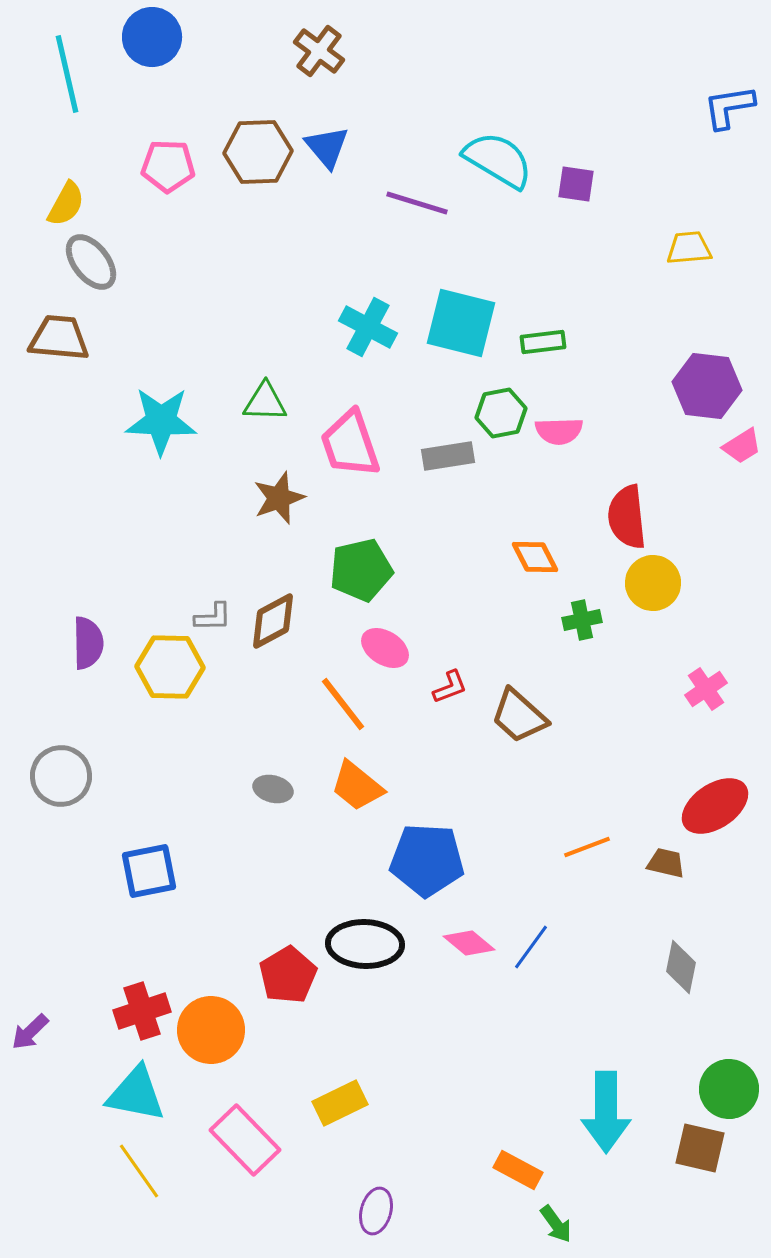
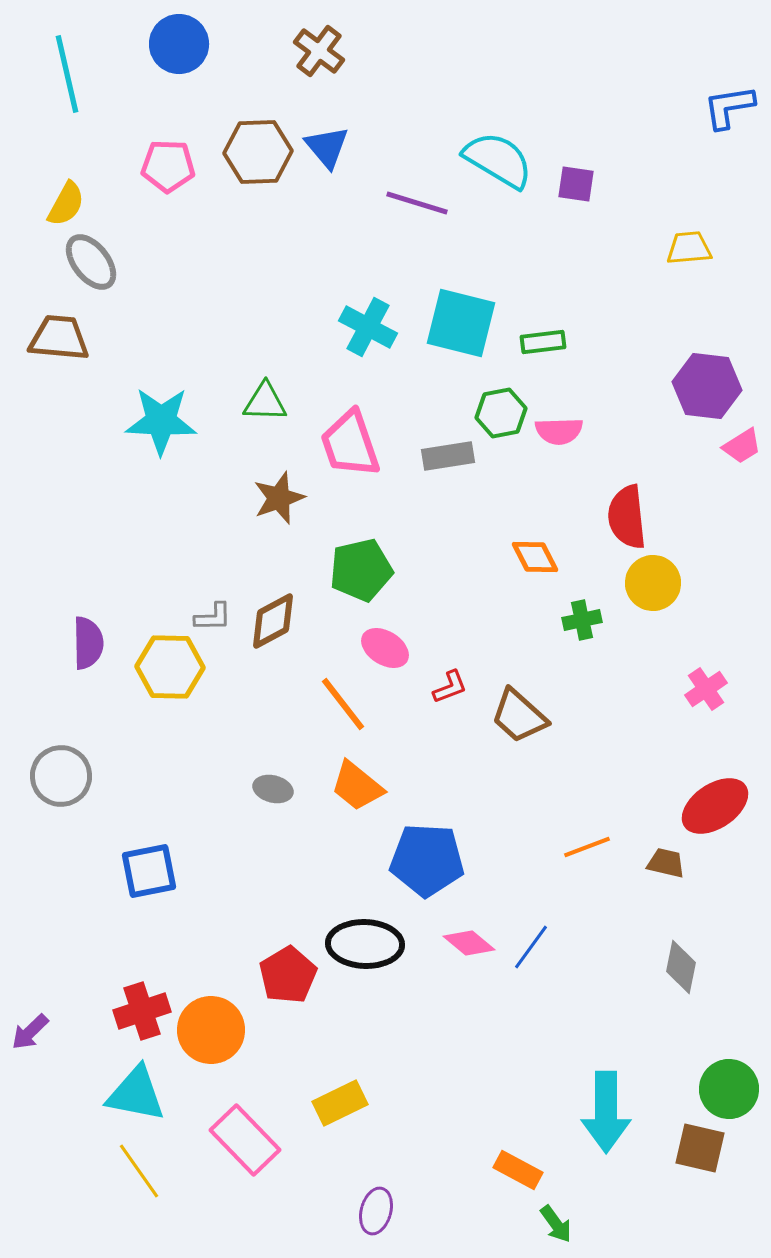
blue circle at (152, 37): moved 27 px right, 7 px down
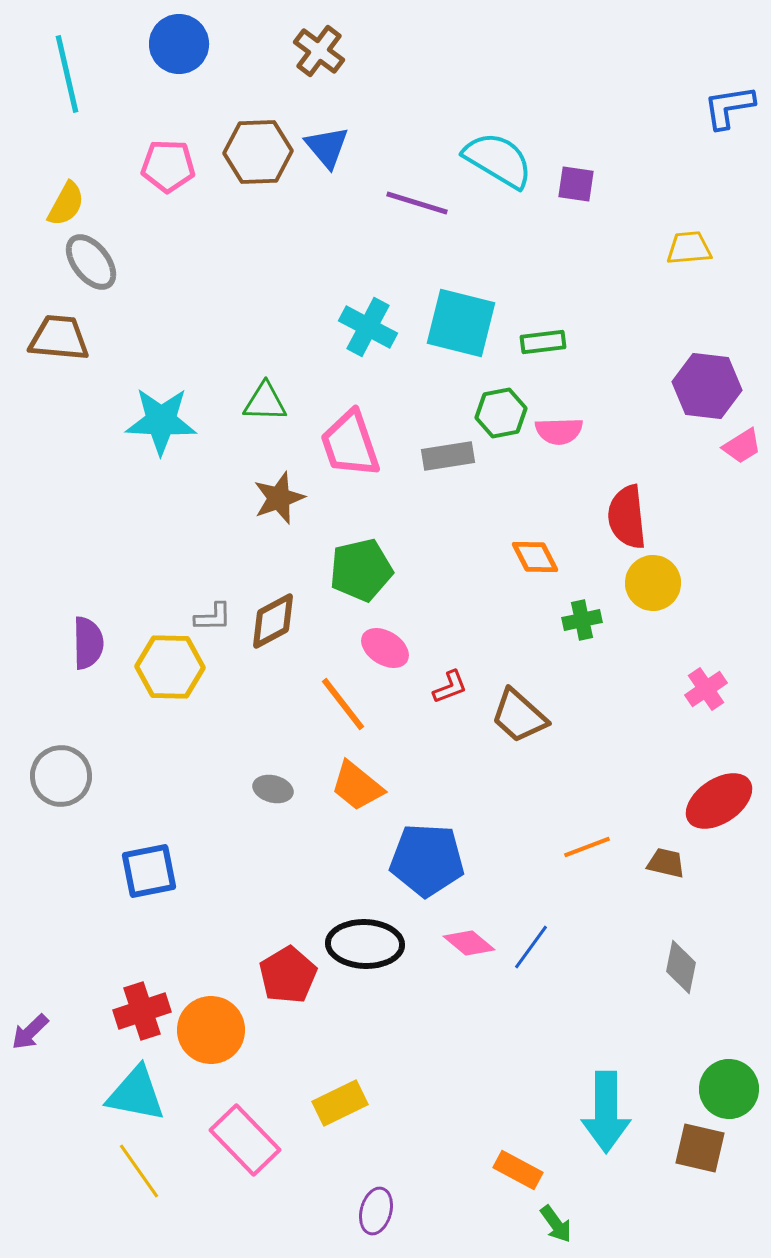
red ellipse at (715, 806): moved 4 px right, 5 px up
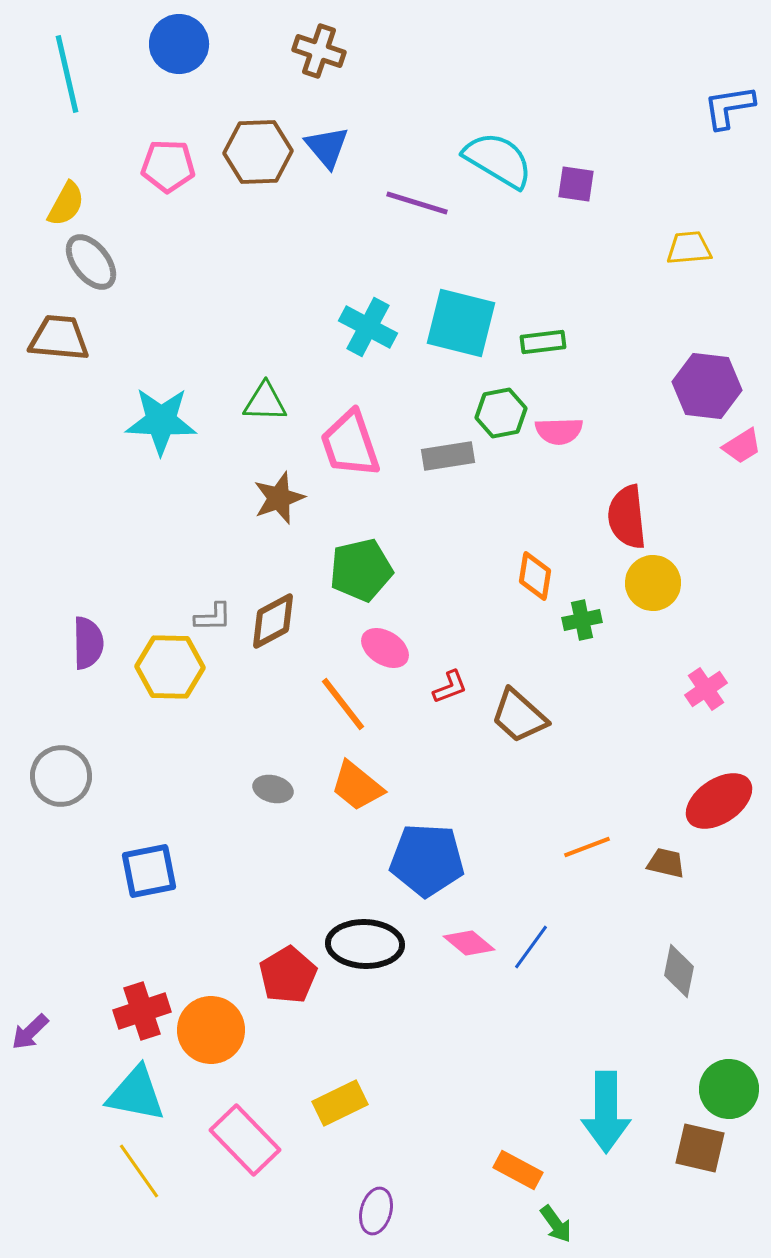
brown cross at (319, 51): rotated 18 degrees counterclockwise
orange diamond at (535, 557): moved 19 px down; rotated 36 degrees clockwise
gray diamond at (681, 967): moved 2 px left, 4 px down
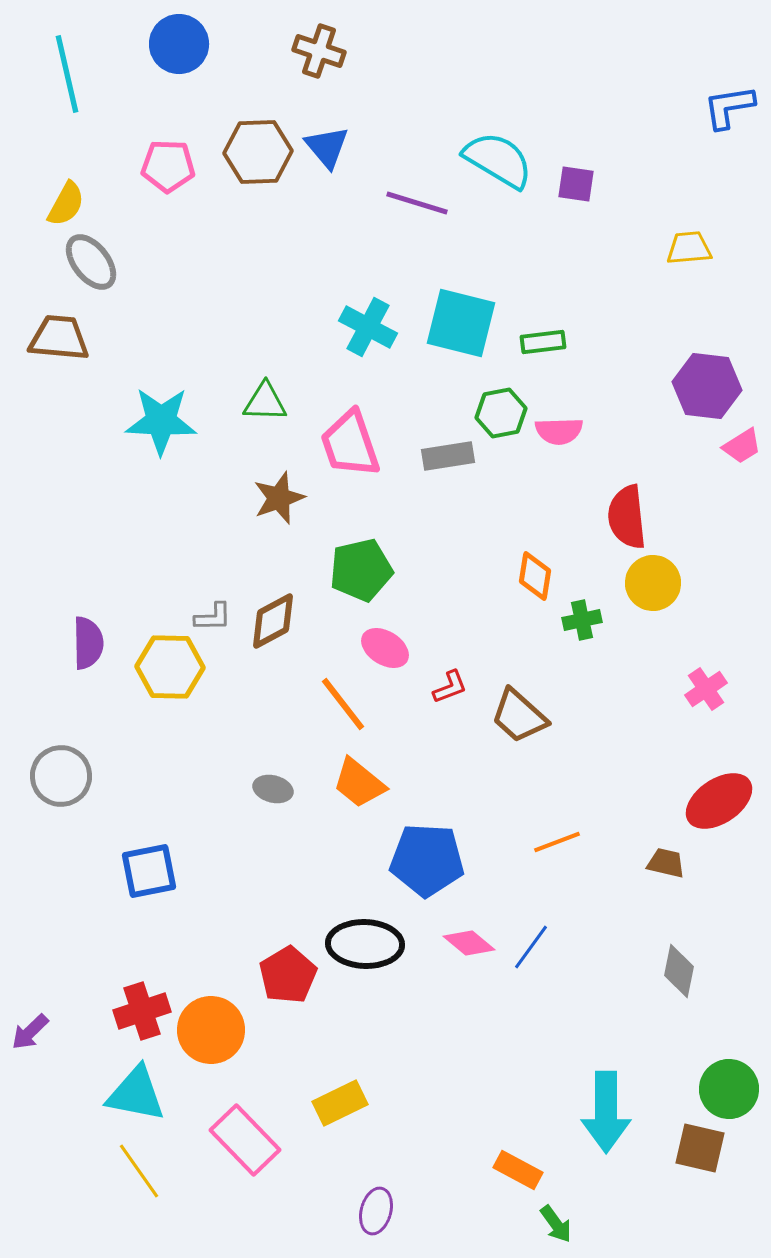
orange trapezoid at (357, 786): moved 2 px right, 3 px up
orange line at (587, 847): moved 30 px left, 5 px up
